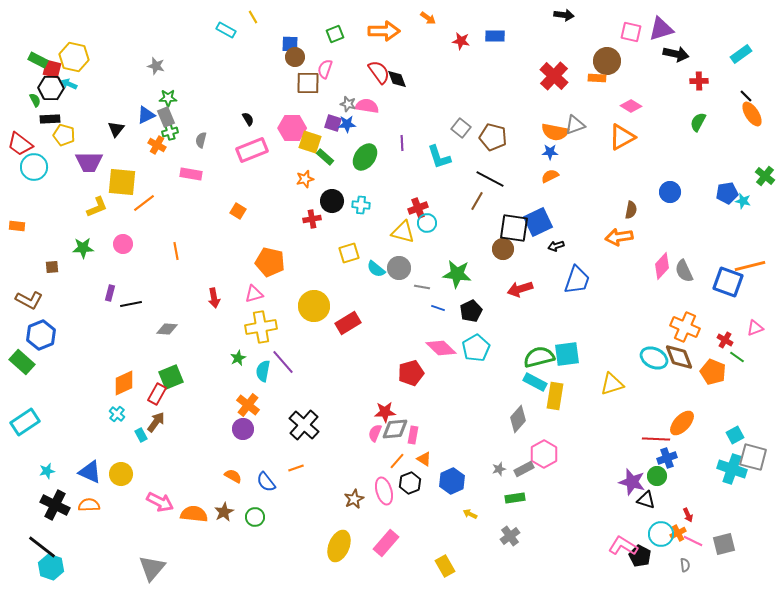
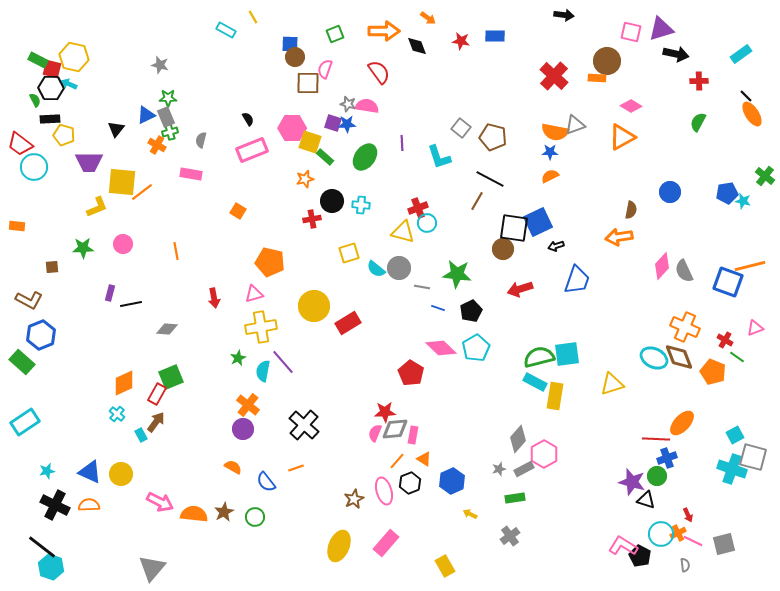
gray star at (156, 66): moved 4 px right, 1 px up
black diamond at (397, 79): moved 20 px right, 33 px up
orange line at (144, 203): moved 2 px left, 11 px up
red pentagon at (411, 373): rotated 25 degrees counterclockwise
gray diamond at (518, 419): moved 20 px down
orange semicircle at (233, 476): moved 9 px up
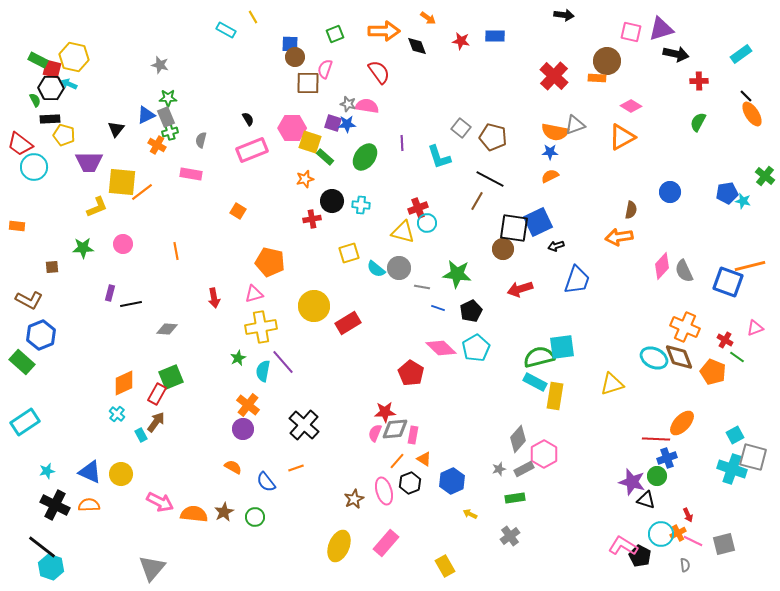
cyan square at (567, 354): moved 5 px left, 7 px up
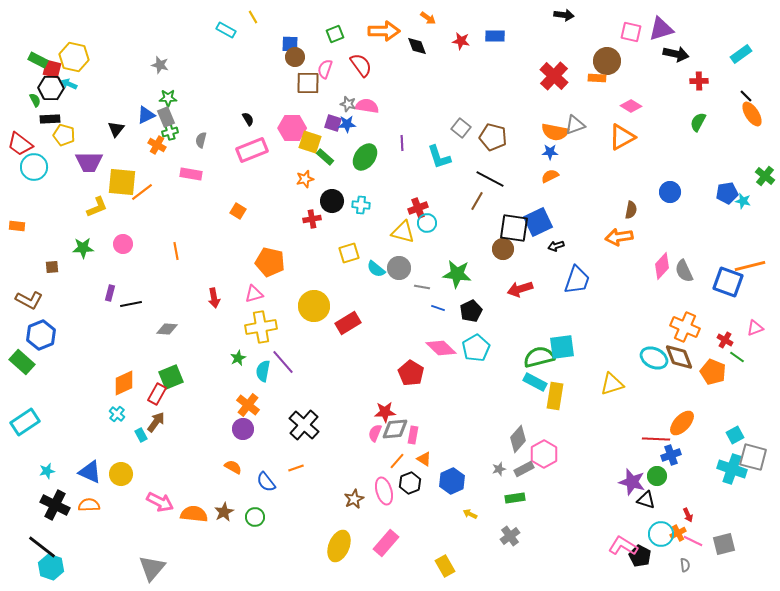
red semicircle at (379, 72): moved 18 px left, 7 px up
blue cross at (667, 458): moved 4 px right, 3 px up
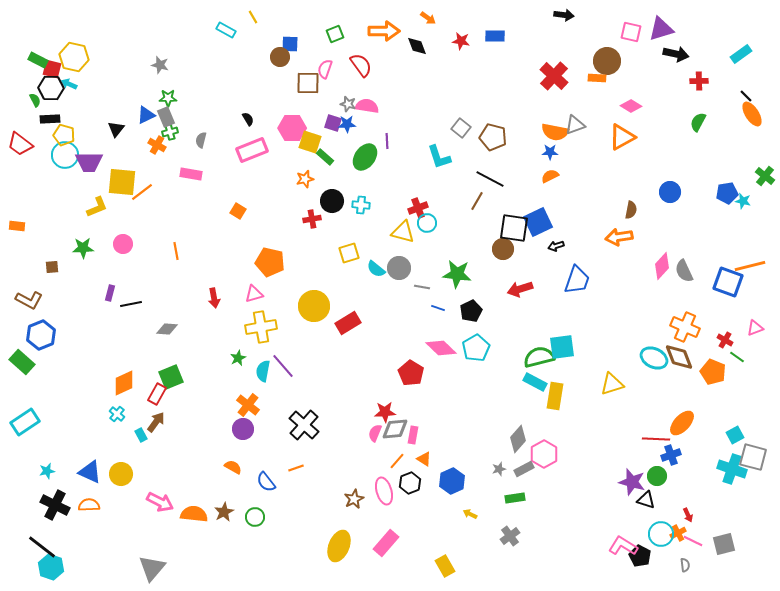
brown circle at (295, 57): moved 15 px left
purple line at (402, 143): moved 15 px left, 2 px up
cyan circle at (34, 167): moved 31 px right, 12 px up
purple line at (283, 362): moved 4 px down
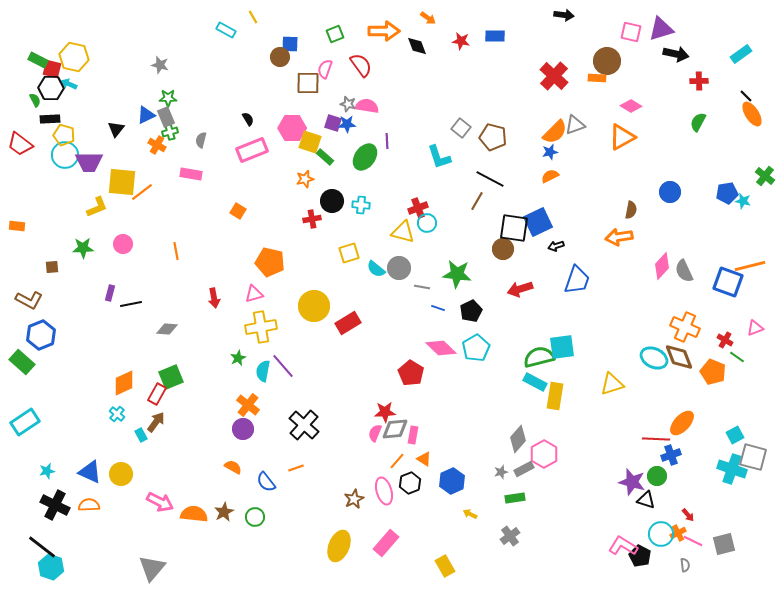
orange semicircle at (555, 132): rotated 56 degrees counterclockwise
blue star at (550, 152): rotated 14 degrees counterclockwise
gray star at (499, 469): moved 2 px right, 3 px down
red arrow at (688, 515): rotated 16 degrees counterclockwise
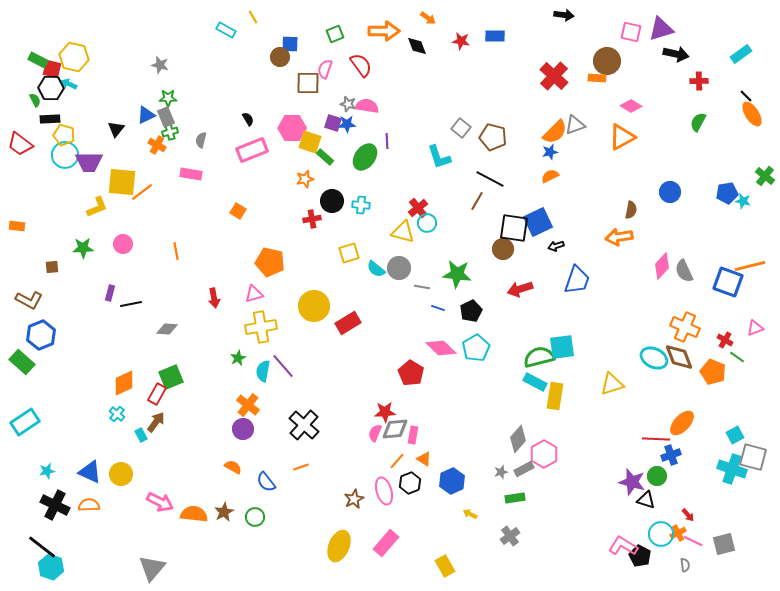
red cross at (418, 208): rotated 18 degrees counterclockwise
orange line at (296, 468): moved 5 px right, 1 px up
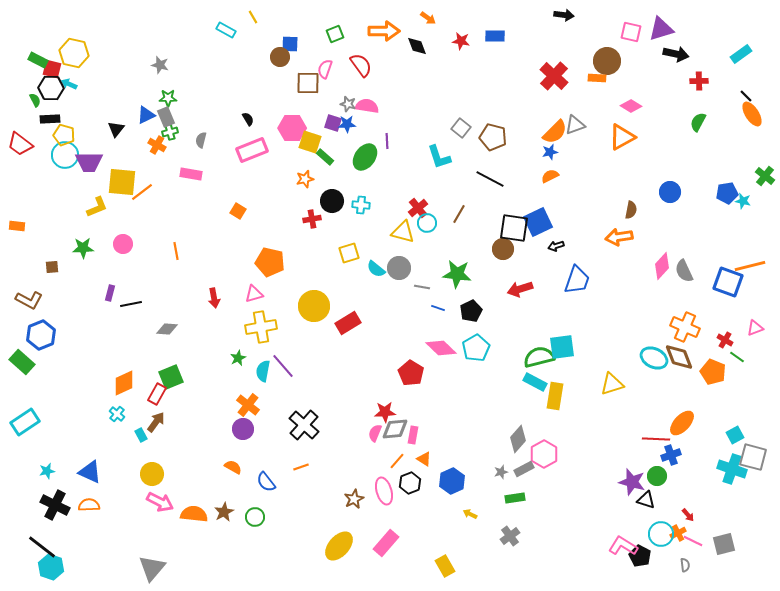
yellow hexagon at (74, 57): moved 4 px up
brown line at (477, 201): moved 18 px left, 13 px down
yellow circle at (121, 474): moved 31 px right
yellow ellipse at (339, 546): rotated 20 degrees clockwise
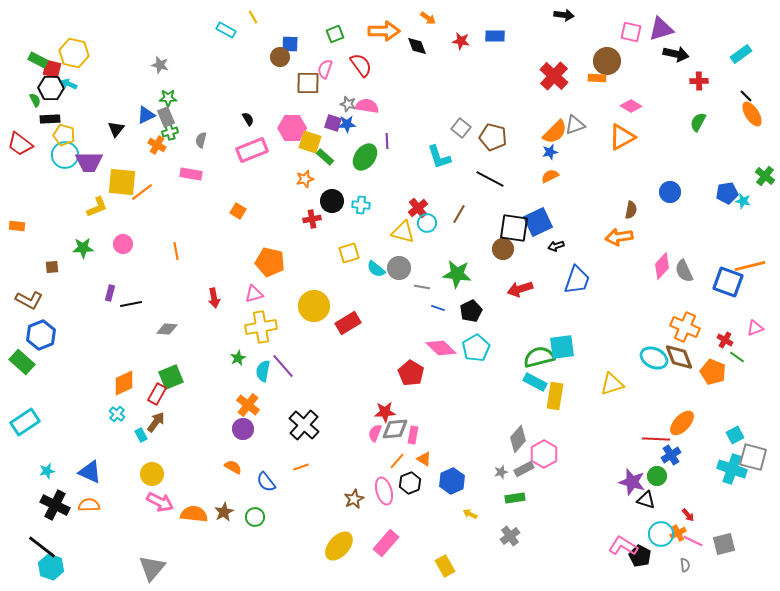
blue cross at (671, 455): rotated 12 degrees counterclockwise
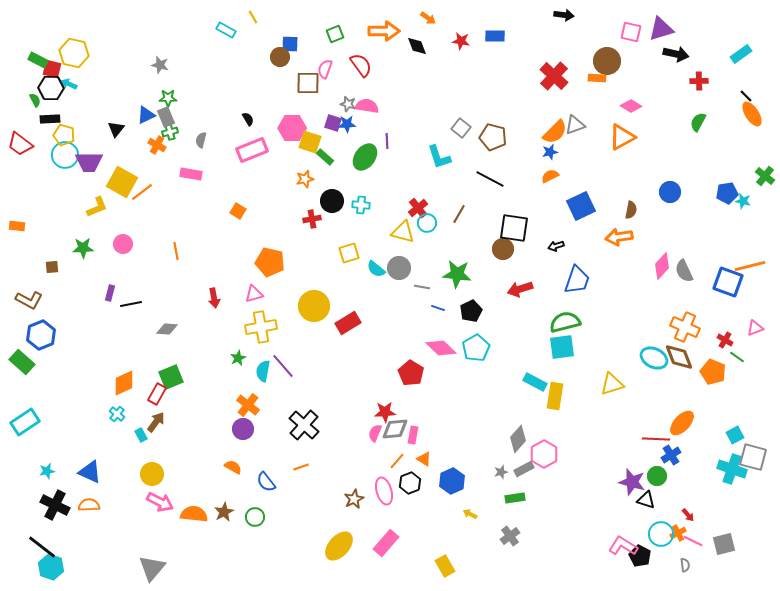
yellow square at (122, 182): rotated 24 degrees clockwise
blue square at (538, 222): moved 43 px right, 16 px up
green semicircle at (539, 357): moved 26 px right, 35 px up
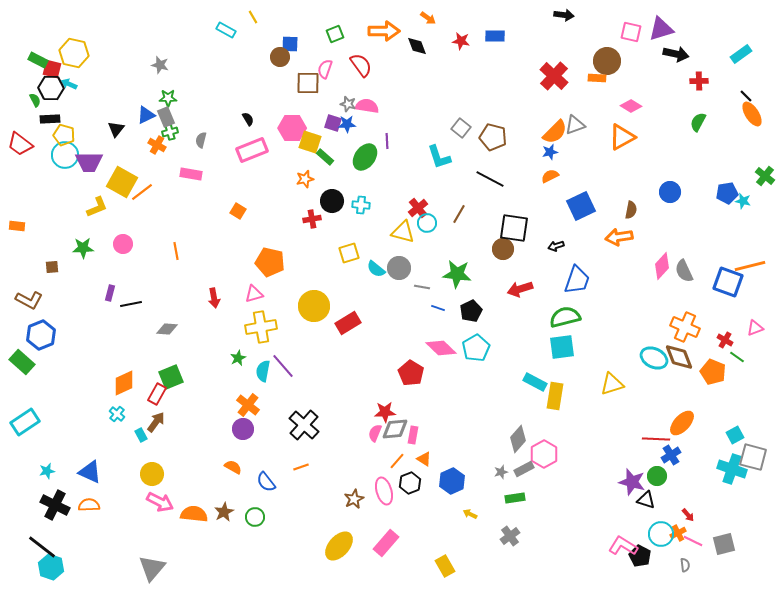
green semicircle at (565, 322): moved 5 px up
